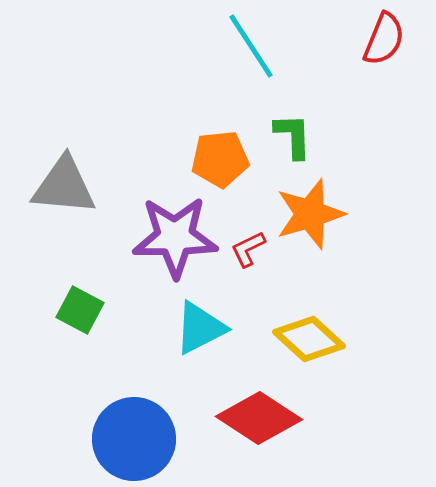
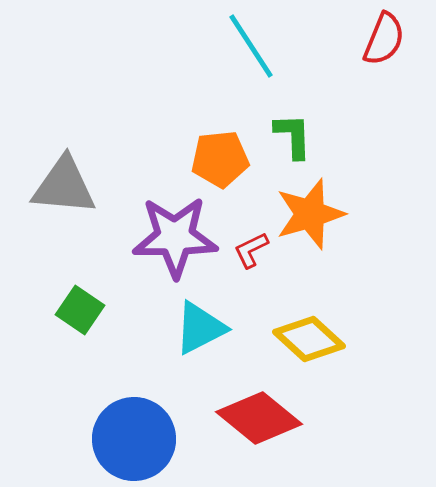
red L-shape: moved 3 px right, 1 px down
green square: rotated 6 degrees clockwise
red diamond: rotated 6 degrees clockwise
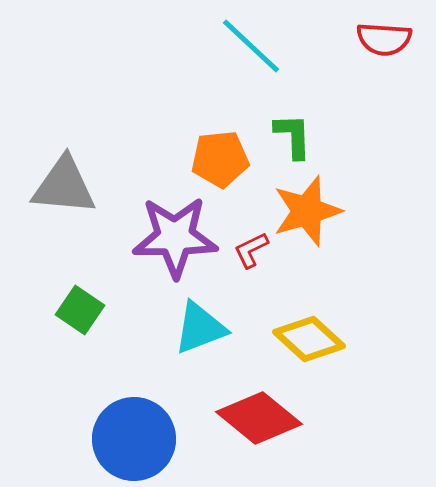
red semicircle: rotated 72 degrees clockwise
cyan line: rotated 14 degrees counterclockwise
orange star: moved 3 px left, 3 px up
cyan triangle: rotated 6 degrees clockwise
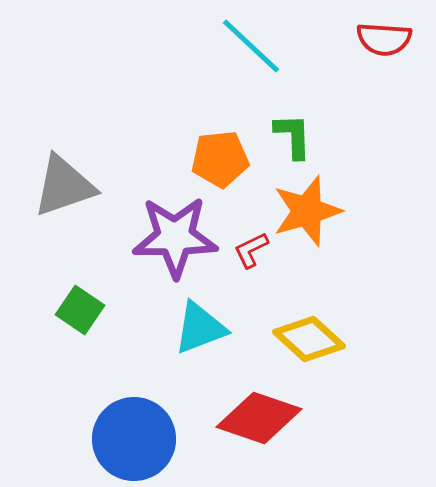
gray triangle: rotated 24 degrees counterclockwise
red diamond: rotated 20 degrees counterclockwise
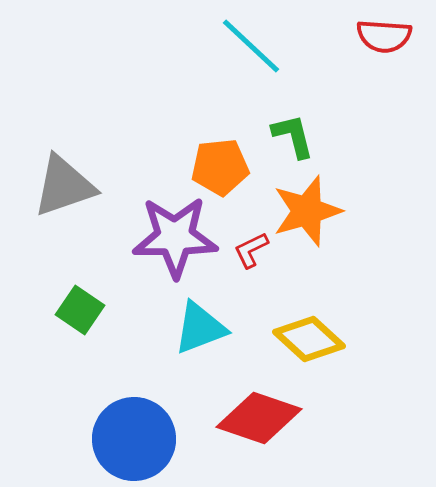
red semicircle: moved 3 px up
green L-shape: rotated 12 degrees counterclockwise
orange pentagon: moved 8 px down
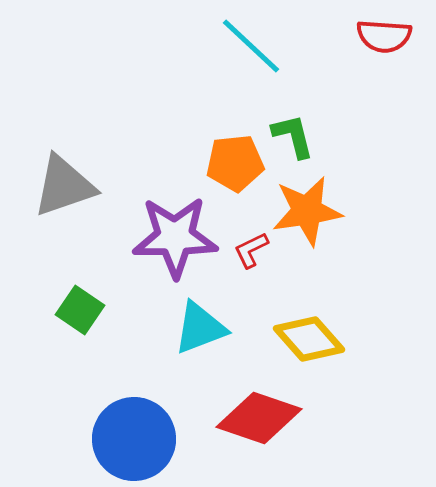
orange pentagon: moved 15 px right, 4 px up
orange star: rotated 8 degrees clockwise
yellow diamond: rotated 6 degrees clockwise
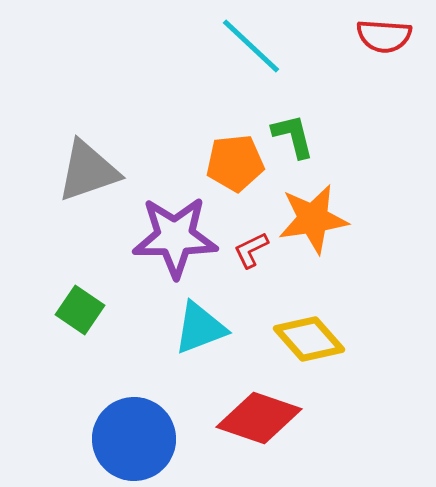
gray triangle: moved 24 px right, 15 px up
orange star: moved 6 px right, 8 px down
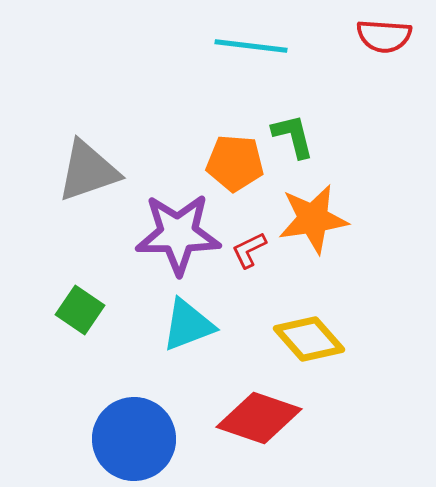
cyan line: rotated 36 degrees counterclockwise
orange pentagon: rotated 10 degrees clockwise
purple star: moved 3 px right, 3 px up
red L-shape: moved 2 px left
cyan triangle: moved 12 px left, 3 px up
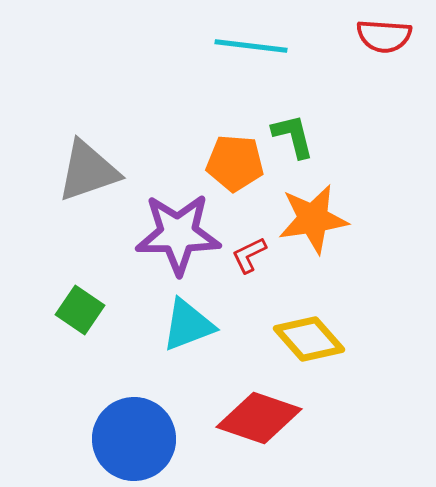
red L-shape: moved 5 px down
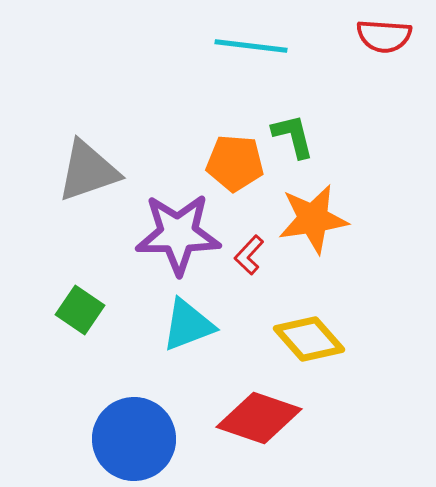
red L-shape: rotated 21 degrees counterclockwise
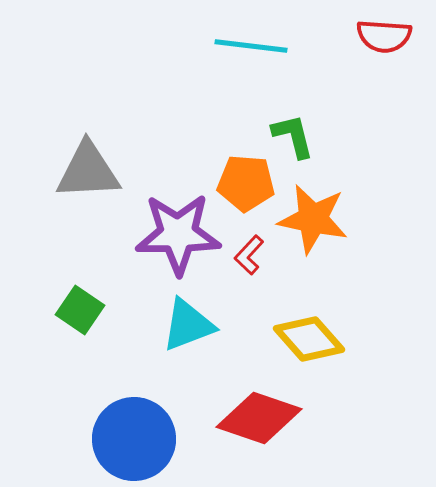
orange pentagon: moved 11 px right, 20 px down
gray triangle: rotated 16 degrees clockwise
orange star: rotated 20 degrees clockwise
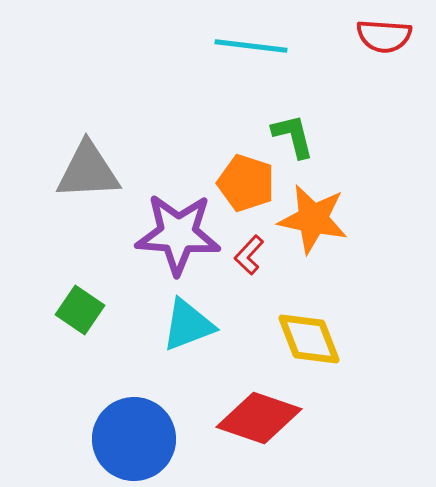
orange pentagon: rotated 14 degrees clockwise
purple star: rotated 4 degrees clockwise
yellow diamond: rotated 20 degrees clockwise
